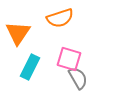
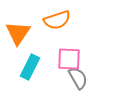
orange semicircle: moved 3 px left, 2 px down
pink square: rotated 15 degrees counterclockwise
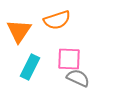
orange triangle: moved 1 px right, 2 px up
gray semicircle: rotated 35 degrees counterclockwise
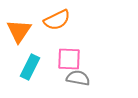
orange semicircle: rotated 8 degrees counterclockwise
gray semicircle: rotated 15 degrees counterclockwise
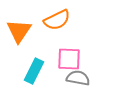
cyan rectangle: moved 4 px right, 4 px down
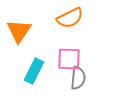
orange semicircle: moved 13 px right, 2 px up
gray semicircle: rotated 85 degrees clockwise
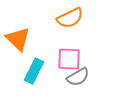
orange triangle: moved 1 px left, 8 px down; rotated 20 degrees counterclockwise
gray semicircle: moved 1 px up; rotated 55 degrees clockwise
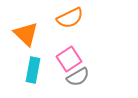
orange triangle: moved 8 px right, 5 px up
pink square: rotated 35 degrees counterclockwise
cyan rectangle: moved 1 px left, 1 px up; rotated 15 degrees counterclockwise
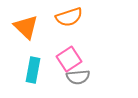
orange semicircle: moved 1 px left, 1 px up; rotated 8 degrees clockwise
orange triangle: moved 7 px up
gray semicircle: rotated 25 degrees clockwise
